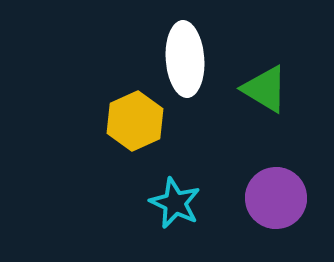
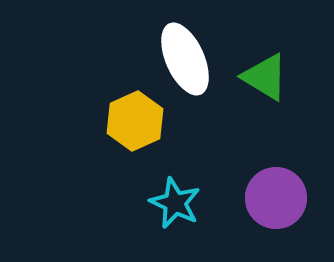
white ellipse: rotated 20 degrees counterclockwise
green triangle: moved 12 px up
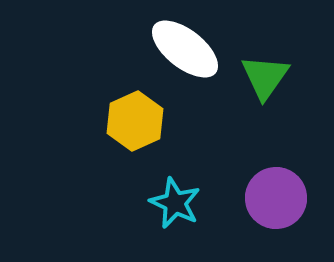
white ellipse: moved 10 px up; rotated 28 degrees counterclockwise
green triangle: rotated 34 degrees clockwise
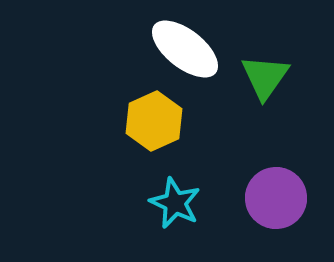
yellow hexagon: moved 19 px right
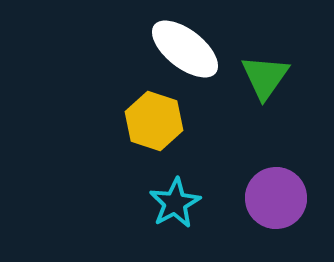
yellow hexagon: rotated 18 degrees counterclockwise
cyan star: rotated 18 degrees clockwise
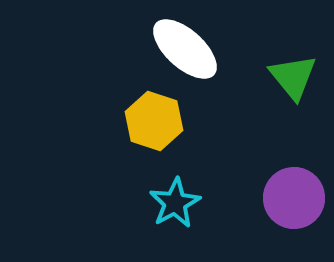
white ellipse: rotated 4 degrees clockwise
green triangle: moved 28 px right; rotated 14 degrees counterclockwise
purple circle: moved 18 px right
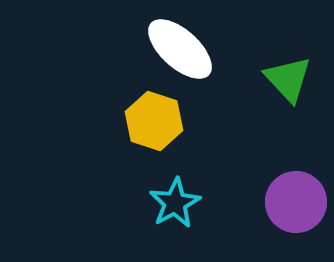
white ellipse: moved 5 px left
green triangle: moved 5 px left, 2 px down; rotated 4 degrees counterclockwise
purple circle: moved 2 px right, 4 px down
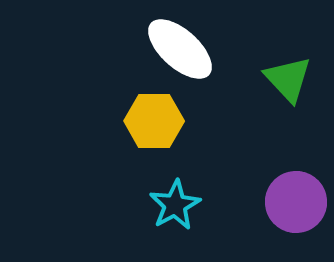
yellow hexagon: rotated 18 degrees counterclockwise
cyan star: moved 2 px down
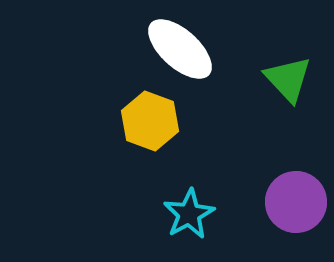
yellow hexagon: moved 4 px left; rotated 20 degrees clockwise
cyan star: moved 14 px right, 9 px down
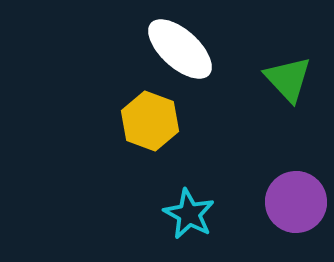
cyan star: rotated 15 degrees counterclockwise
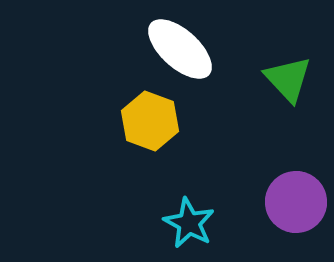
cyan star: moved 9 px down
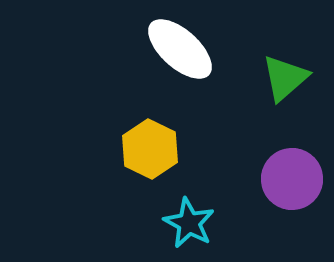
green triangle: moved 3 px left, 1 px up; rotated 32 degrees clockwise
yellow hexagon: moved 28 px down; rotated 6 degrees clockwise
purple circle: moved 4 px left, 23 px up
